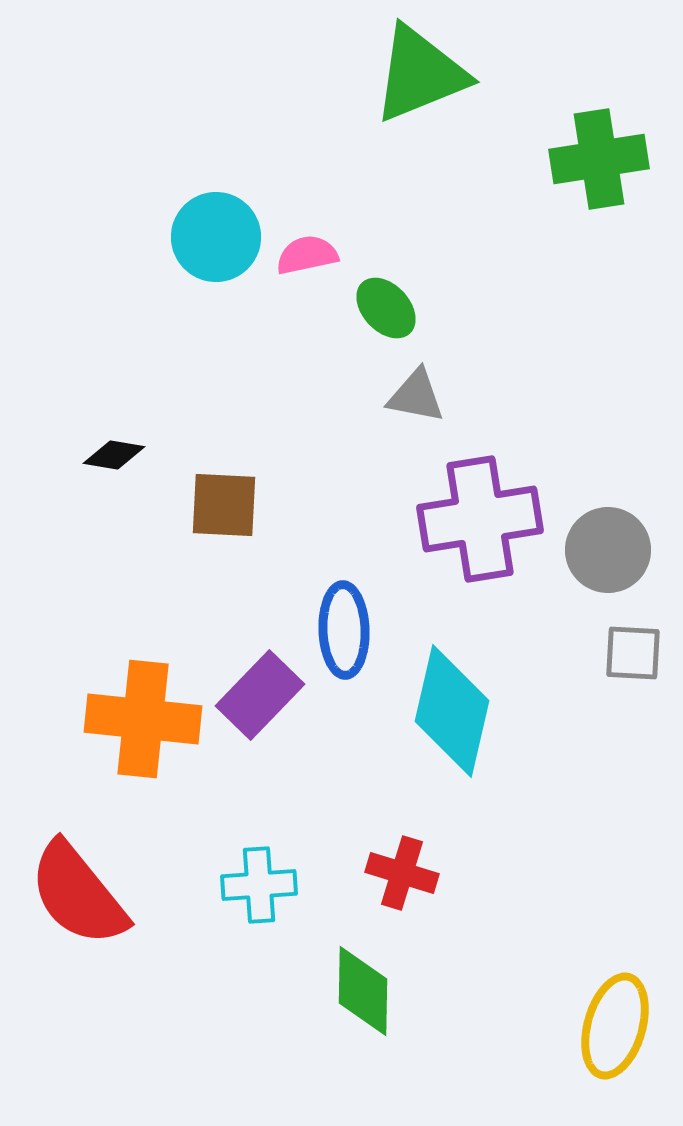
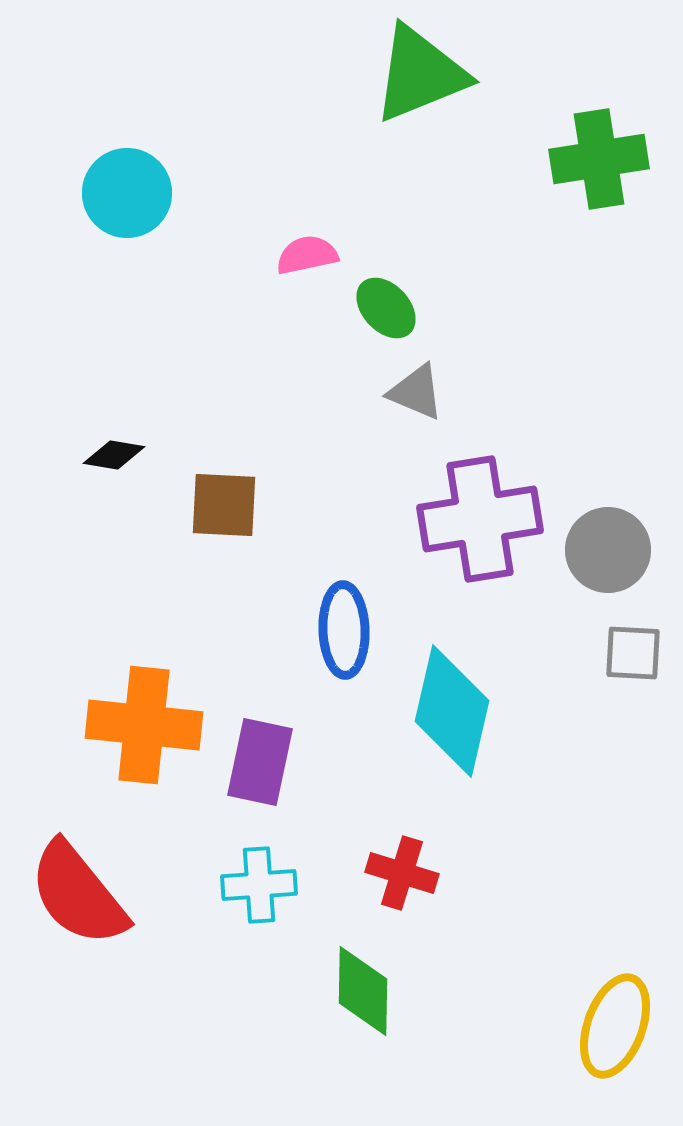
cyan circle: moved 89 px left, 44 px up
gray triangle: moved 4 px up; rotated 12 degrees clockwise
purple rectangle: moved 67 px down; rotated 32 degrees counterclockwise
orange cross: moved 1 px right, 6 px down
yellow ellipse: rotated 4 degrees clockwise
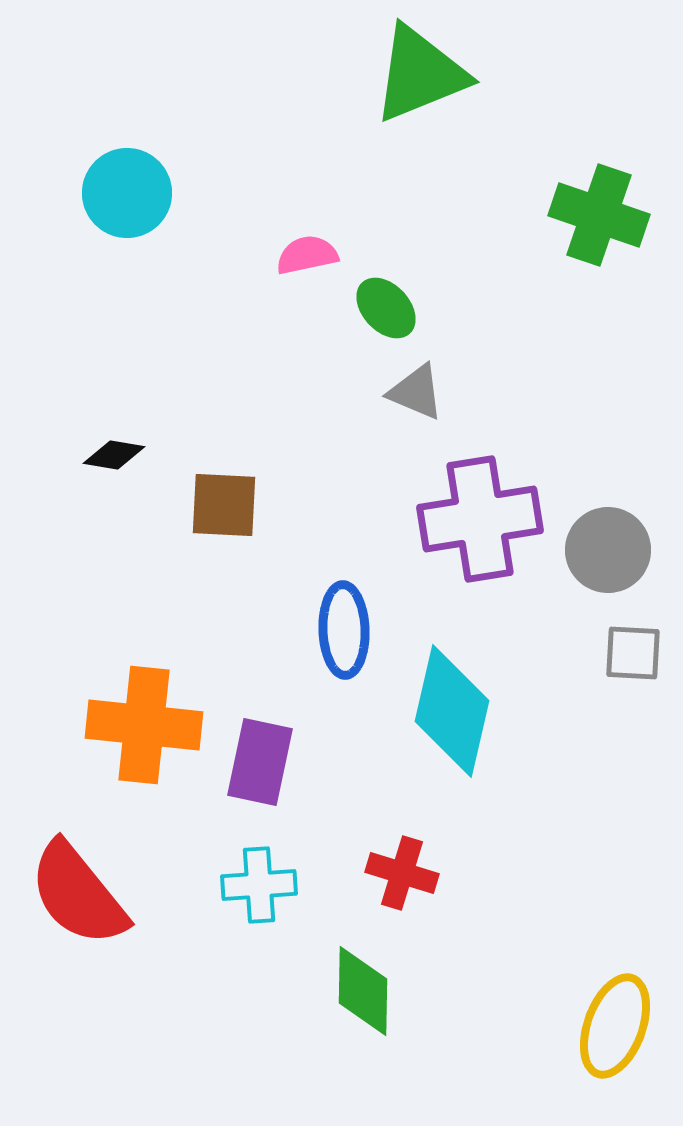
green cross: moved 56 px down; rotated 28 degrees clockwise
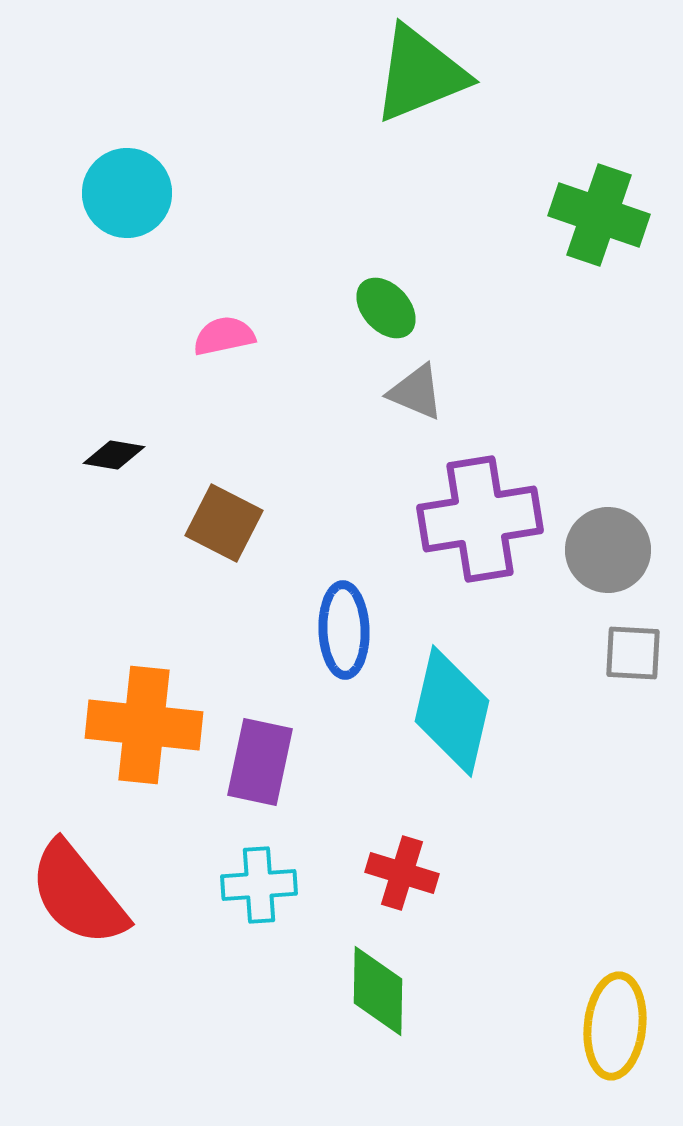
pink semicircle: moved 83 px left, 81 px down
brown square: moved 18 px down; rotated 24 degrees clockwise
green diamond: moved 15 px right
yellow ellipse: rotated 14 degrees counterclockwise
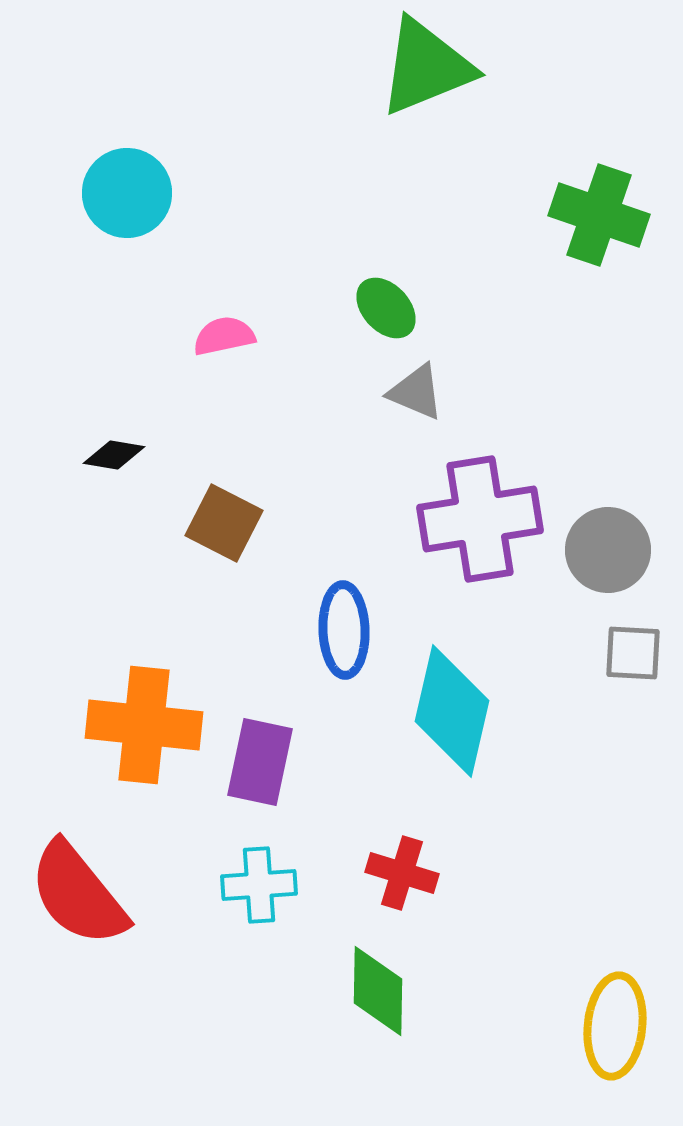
green triangle: moved 6 px right, 7 px up
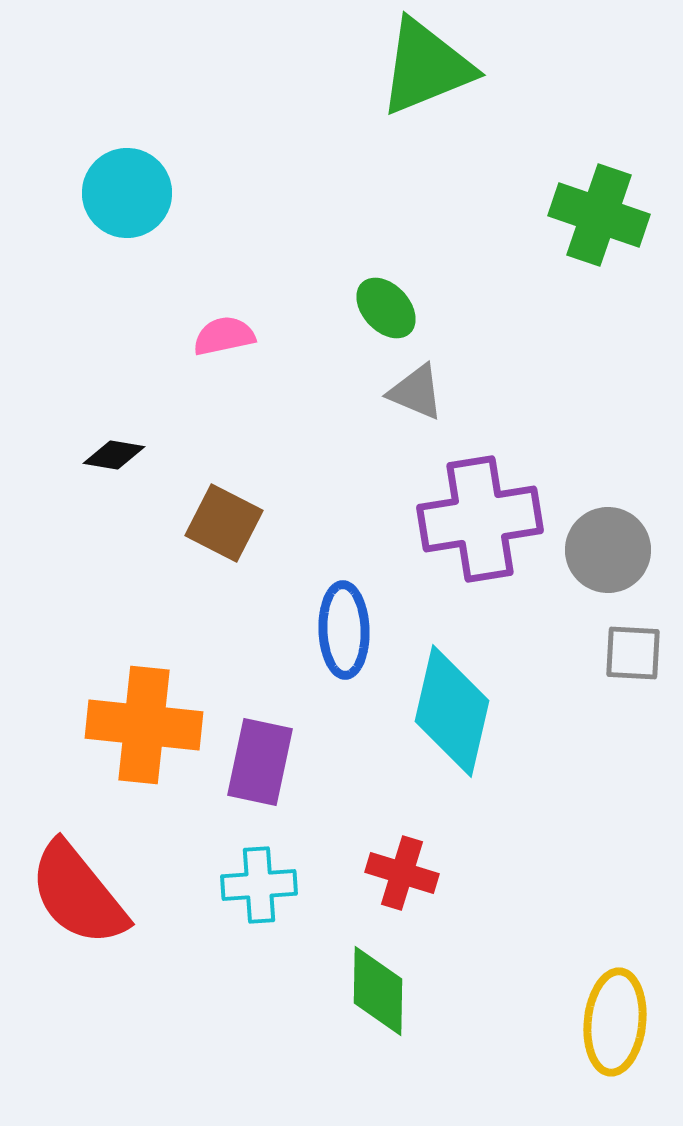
yellow ellipse: moved 4 px up
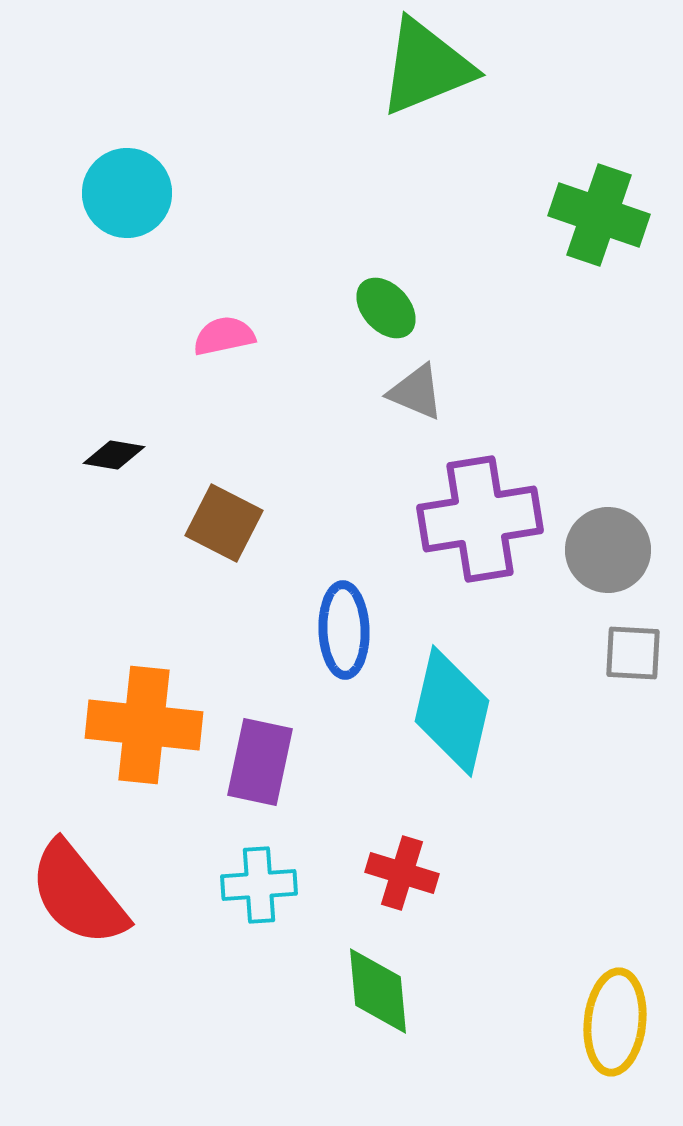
green diamond: rotated 6 degrees counterclockwise
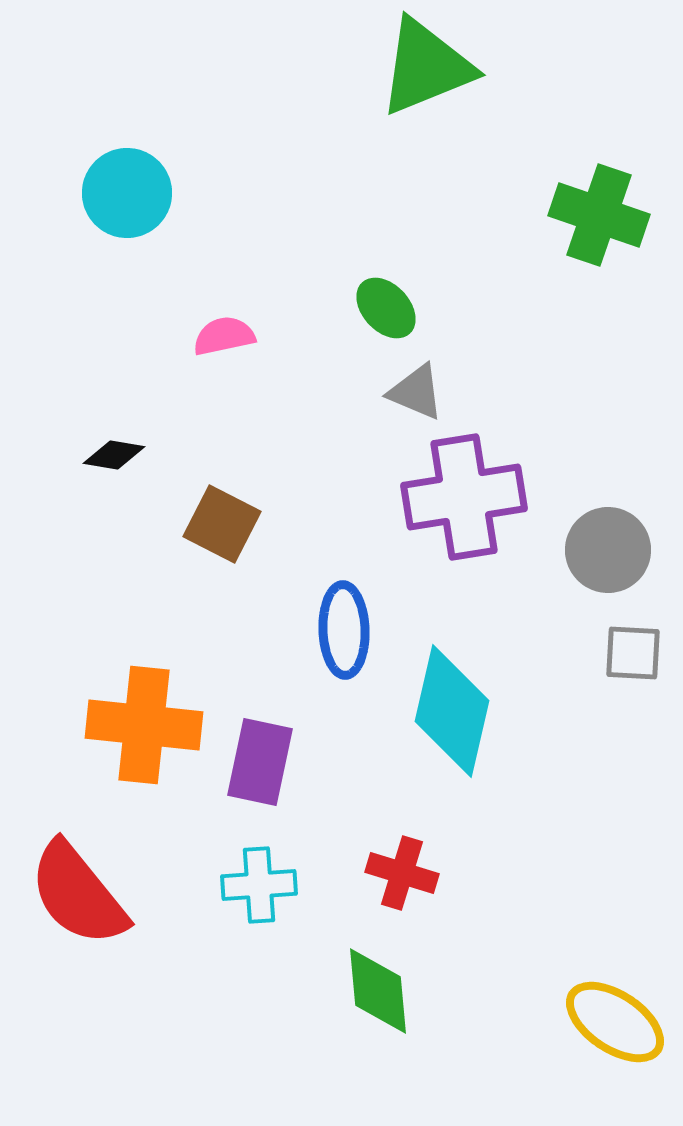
purple cross: moved 16 px left, 22 px up
brown square: moved 2 px left, 1 px down
yellow ellipse: rotated 62 degrees counterclockwise
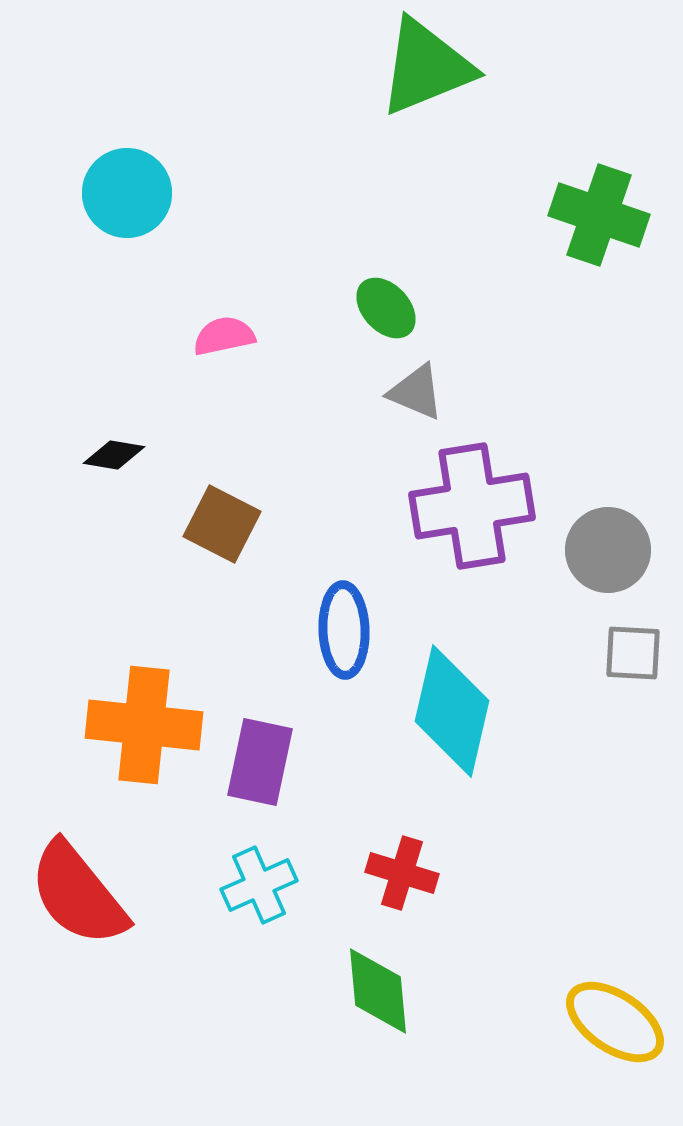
purple cross: moved 8 px right, 9 px down
cyan cross: rotated 20 degrees counterclockwise
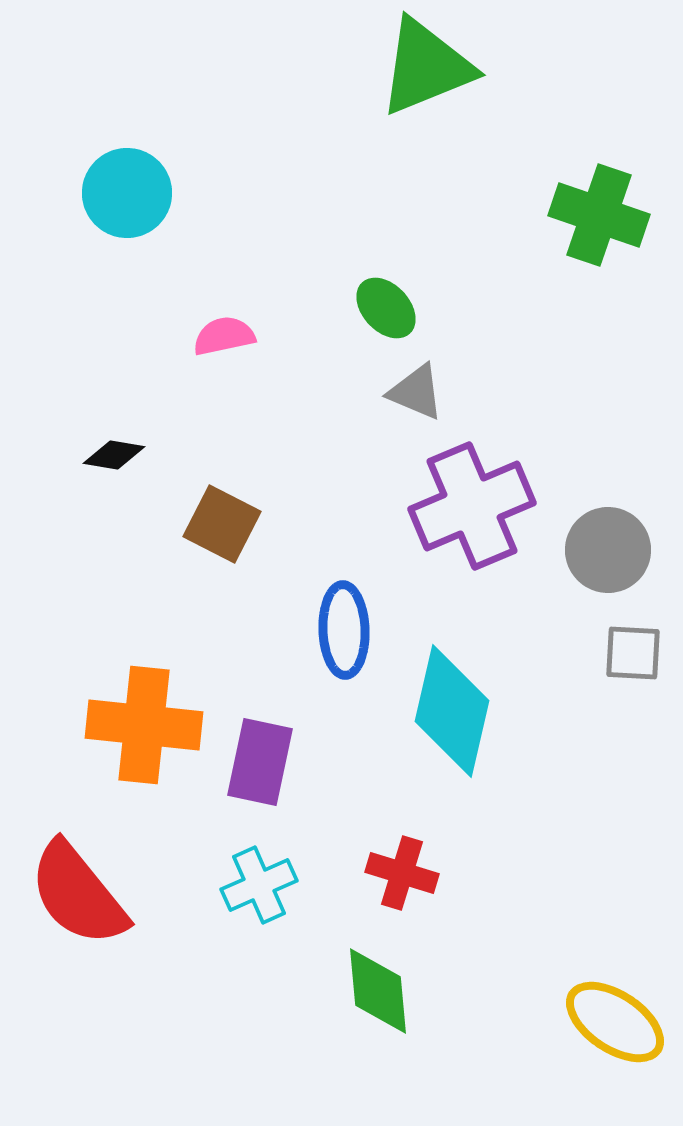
purple cross: rotated 14 degrees counterclockwise
